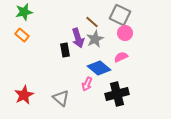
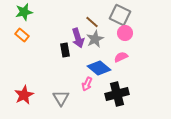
gray triangle: rotated 18 degrees clockwise
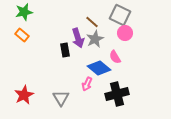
pink semicircle: moved 6 px left; rotated 96 degrees counterclockwise
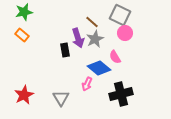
black cross: moved 4 px right
